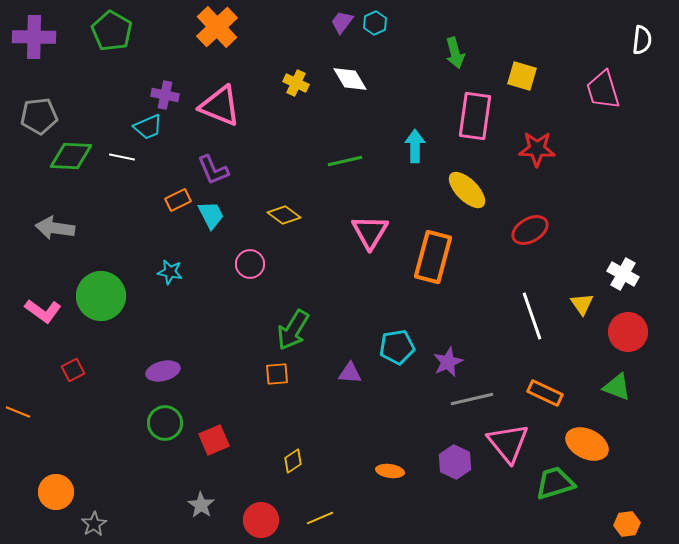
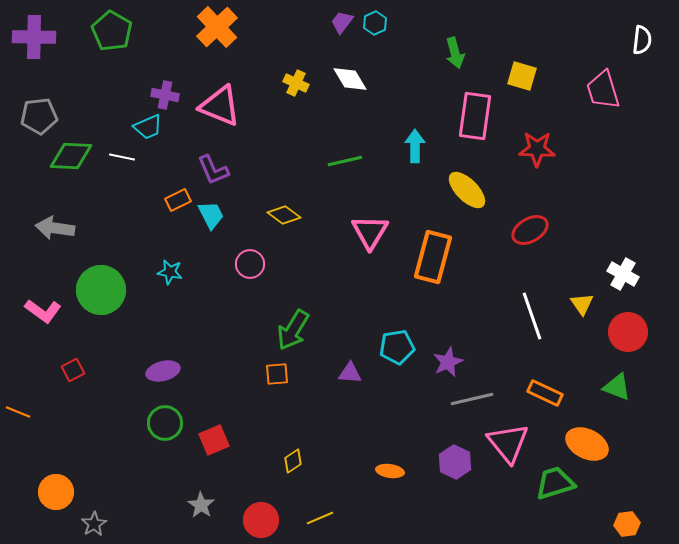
green circle at (101, 296): moved 6 px up
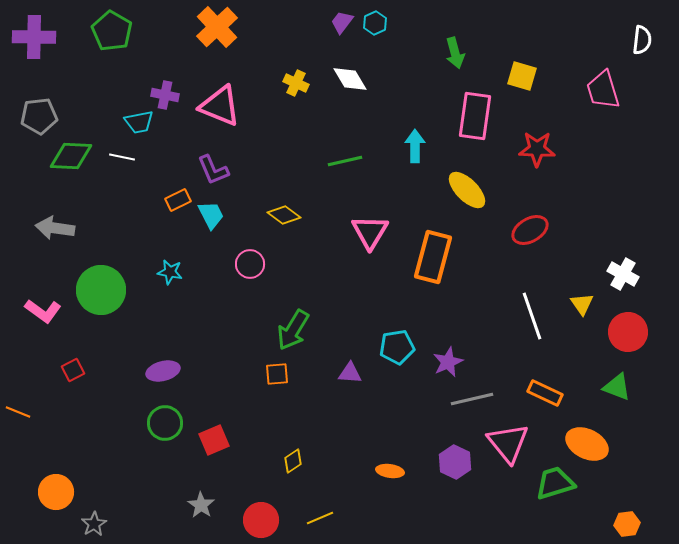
cyan trapezoid at (148, 127): moved 9 px left, 5 px up; rotated 12 degrees clockwise
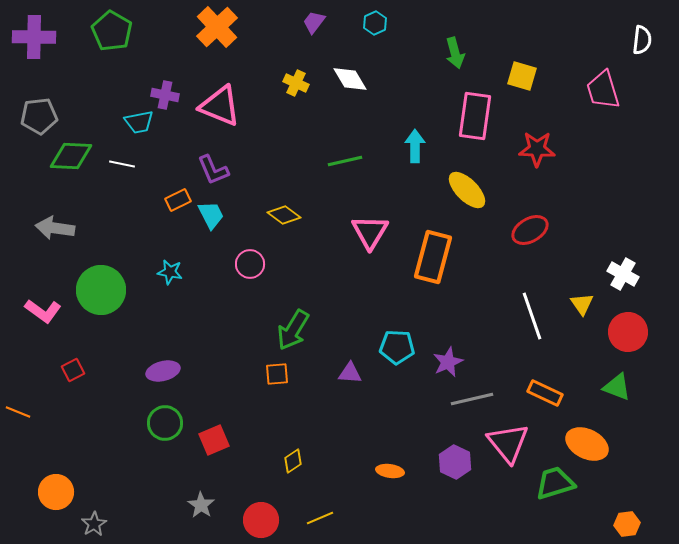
purple trapezoid at (342, 22): moved 28 px left
white line at (122, 157): moved 7 px down
cyan pentagon at (397, 347): rotated 12 degrees clockwise
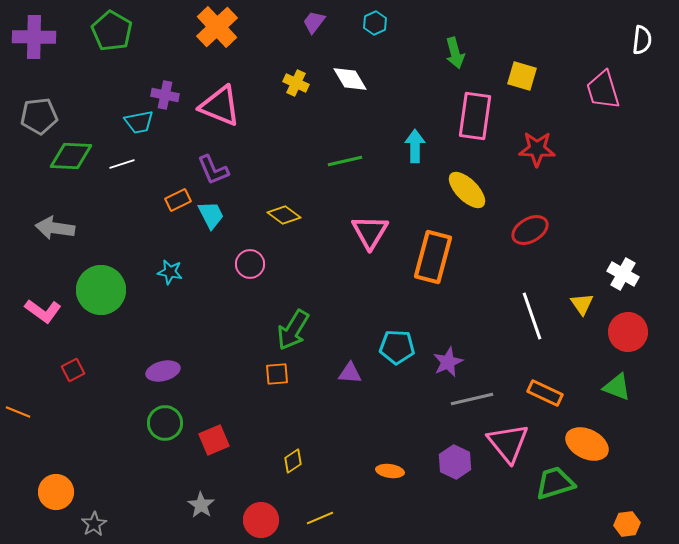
white line at (122, 164): rotated 30 degrees counterclockwise
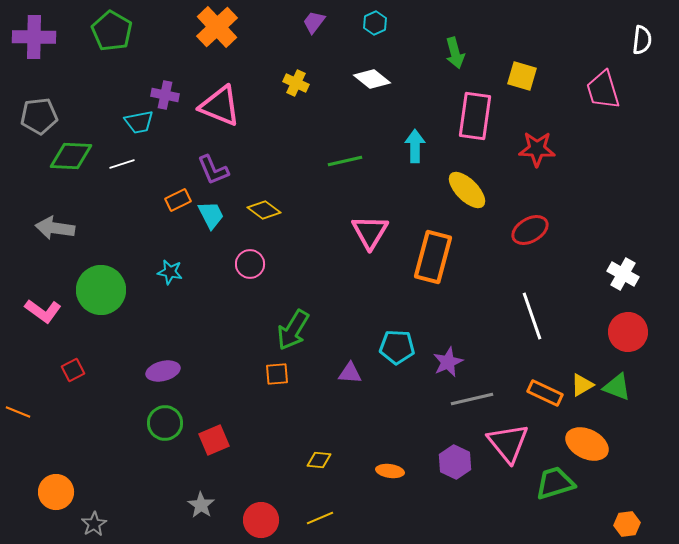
white diamond at (350, 79): moved 22 px right; rotated 21 degrees counterclockwise
yellow diamond at (284, 215): moved 20 px left, 5 px up
yellow triangle at (582, 304): moved 81 px down; rotated 35 degrees clockwise
yellow diamond at (293, 461): moved 26 px right, 1 px up; rotated 40 degrees clockwise
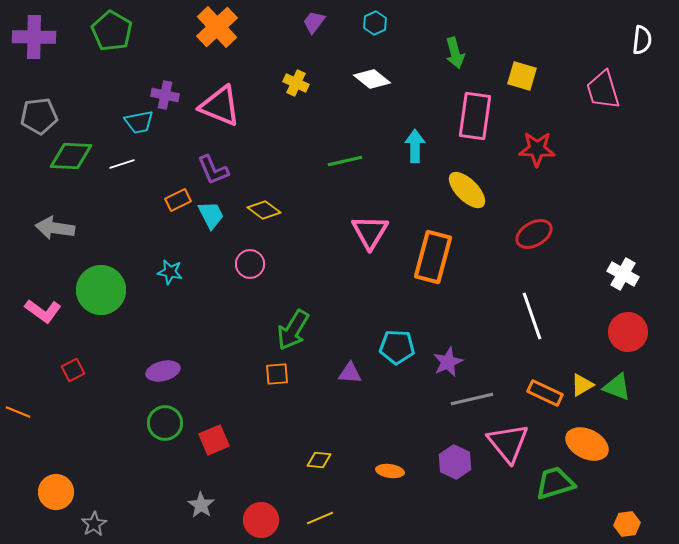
red ellipse at (530, 230): moved 4 px right, 4 px down
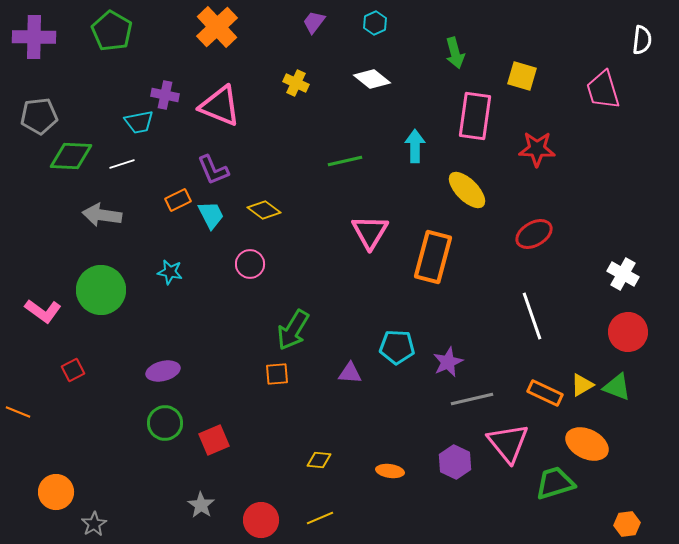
gray arrow at (55, 228): moved 47 px right, 13 px up
